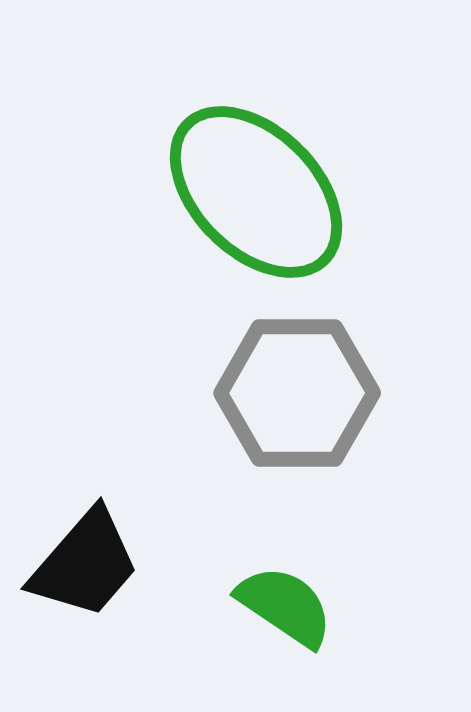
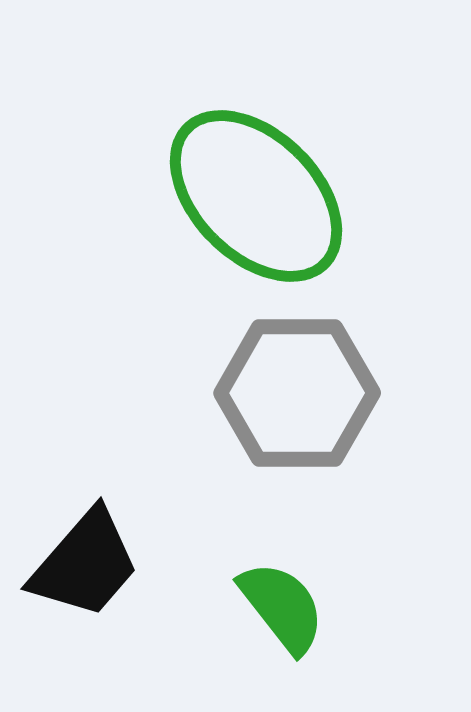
green ellipse: moved 4 px down
green semicircle: moved 3 px left, 1 px down; rotated 18 degrees clockwise
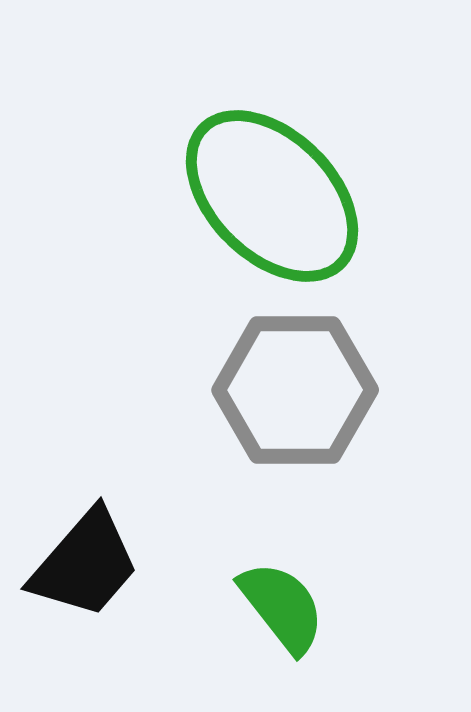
green ellipse: moved 16 px right
gray hexagon: moved 2 px left, 3 px up
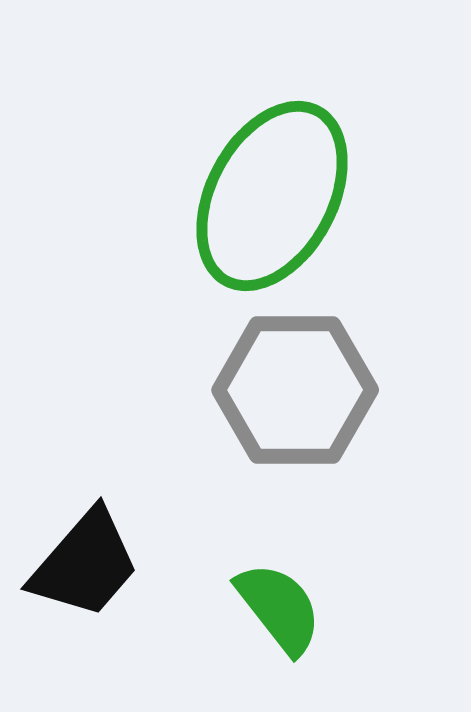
green ellipse: rotated 73 degrees clockwise
green semicircle: moved 3 px left, 1 px down
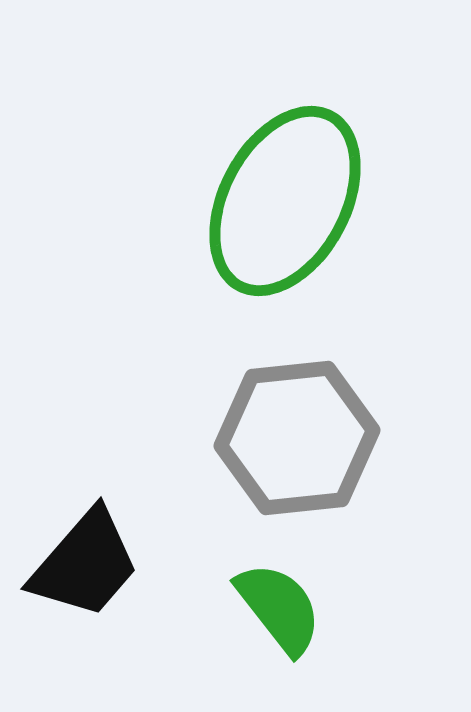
green ellipse: moved 13 px right, 5 px down
gray hexagon: moved 2 px right, 48 px down; rotated 6 degrees counterclockwise
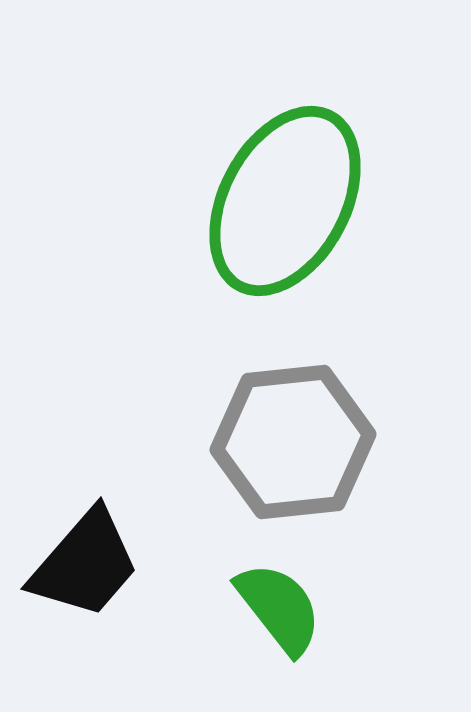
gray hexagon: moved 4 px left, 4 px down
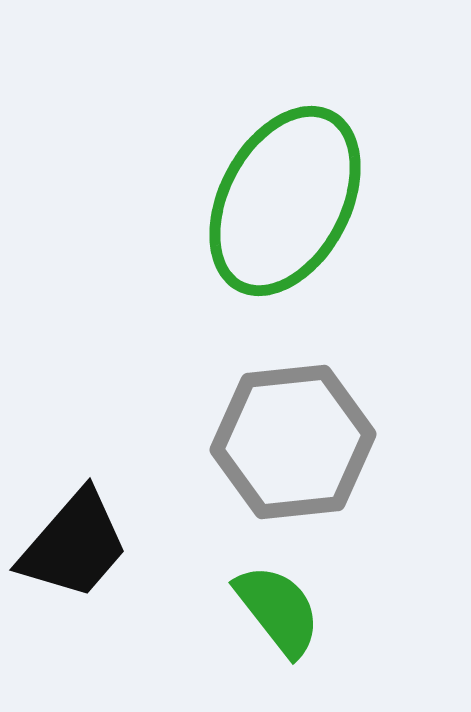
black trapezoid: moved 11 px left, 19 px up
green semicircle: moved 1 px left, 2 px down
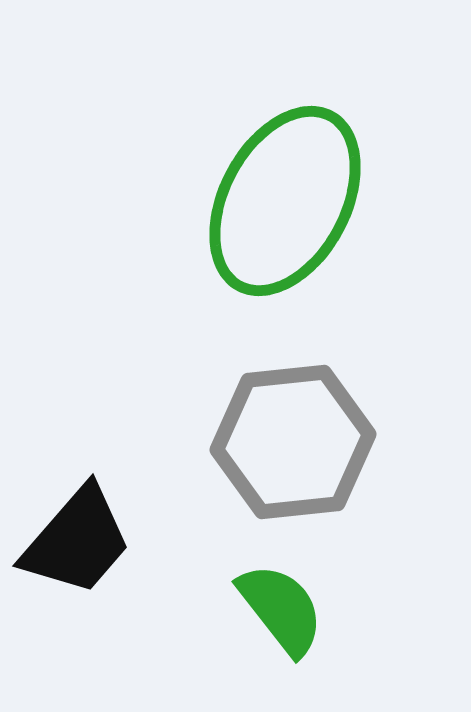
black trapezoid: moved 3 px right, 4 px up
green semicircle: moved 3 px right, 1 px up
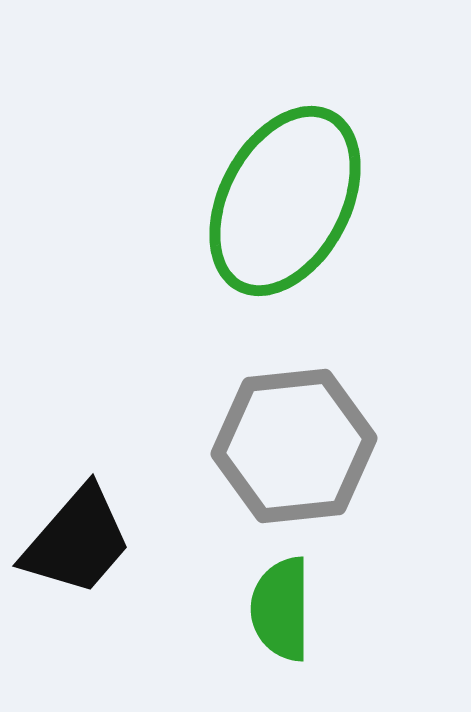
gray hexagon: moved 1 px right, 4 px down
green semicircle: rotated 142 degrees counterclockwise
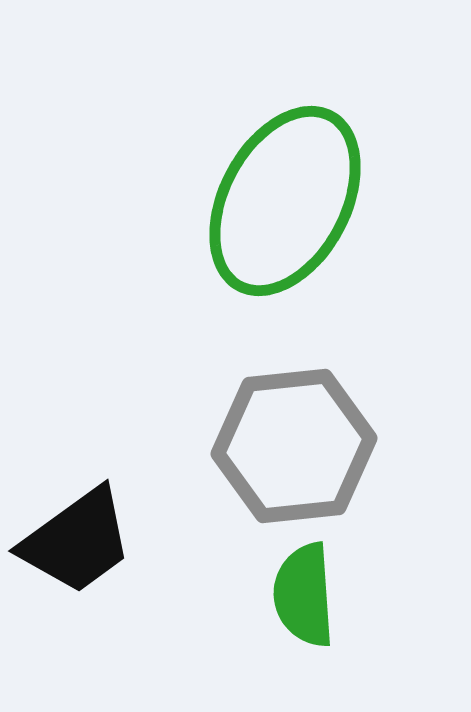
black trapezoid: rotated 13 degrees clockwise
green semicircle: moved 23 px right, 14 px up; rotated 4 degrees counterclockwise
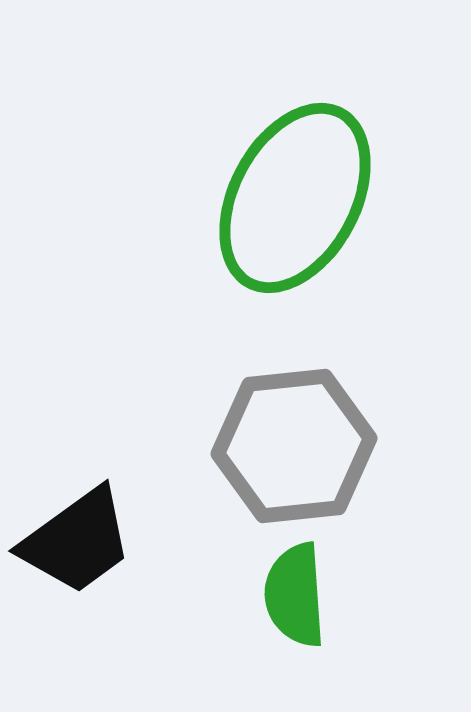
green ellipse: moved 10 px right, 3 px up
green semicircle: moved 9 px left
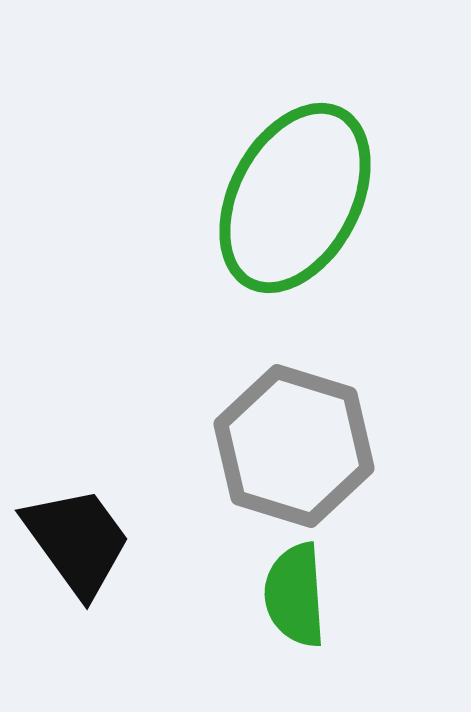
gray hexagon: rotated 23 degrees clockwise
black trapezoid: rotated 90 degrees counterclockwise
